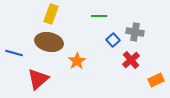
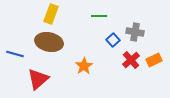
blue line: moved 1 px right, 1 px down
orange star: moved 7 px right, 5 px down
orange rectangle: moved 2 px left, 20 px up
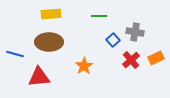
yellow rectangle: rotated 66 degrees clockwise
brown ellipse: rotated 12 degrees counterclockwise
orange rectangle: moved 2 px right, 2 px up
red triangle: moved 1 px right, 2 px up; rotated 35 degrees clockwise
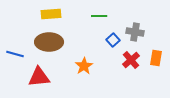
orange rectangle: rotated 56 degrees counterclockwise
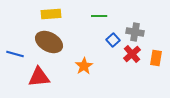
brown ellipse: rotated 28 degrees clockwise
red cross: moved 1 px right, 6 px up
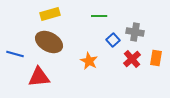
yellow rectangle: moved 1 px left; rotated 12 degrees counterclockwise
red cross: moved 5 px down
orange star: moved 5 px right, 5 px up; rotated 12 degrees counterclockwise
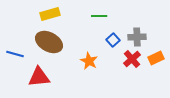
gray cross: moved 2 px right, 5 px down; rotated 12 degrees counterclockwise
orange rectangle: rotated 56 degrees clockwise
